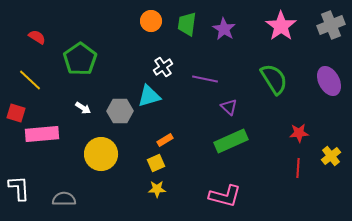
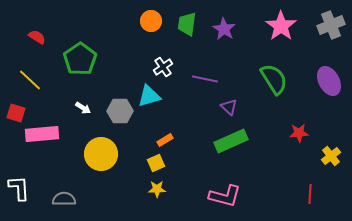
red line: moved 12 px right, 26 px down
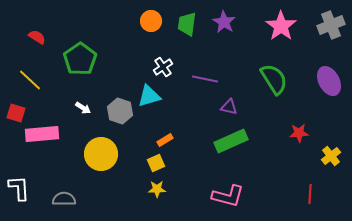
purple star: moved 7 px up
purple triangle: rotated 30 degrees counterclockwise
gray hexagon: rotated 20 degrees clockwise
pink L-shape: moved 3 px right
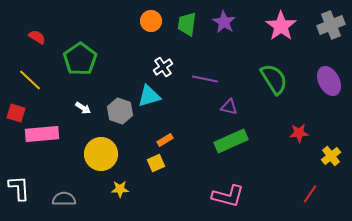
yellow star: moved 37 px left
red line: rotated 30 degrees clockwise
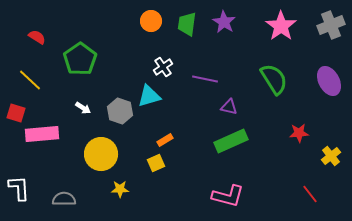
red line: rotated 72 degrees counterclockwise
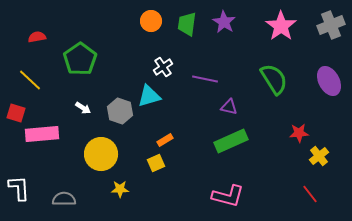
red semicircle: rotated 42 degrees counterclockwise
yellow cross: moved 12 px left
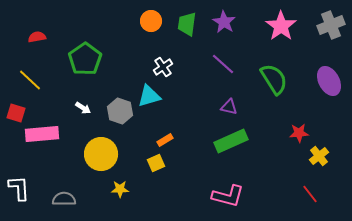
green pentagon: moved 5 px right
purple line: moved 18 px right, 15 px up; rotated 30 degrees clockwise
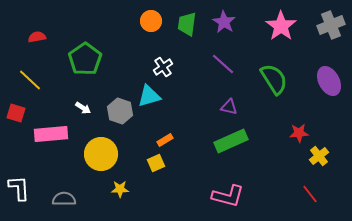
pink rectangle: moved 9 px right
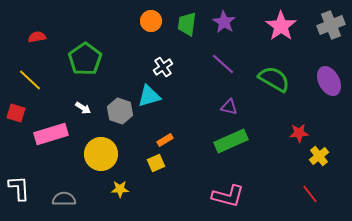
green semicircle: rotated 28 degrees counterclockwise
pink rectangle: rotated 12 degrees counterclockwise
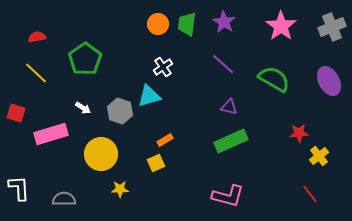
orange circle: moved 7 px right, 3 px down
gray cross: moved 1 px right, 2 px down
yellow line: moved 6 px right, 7 px up
